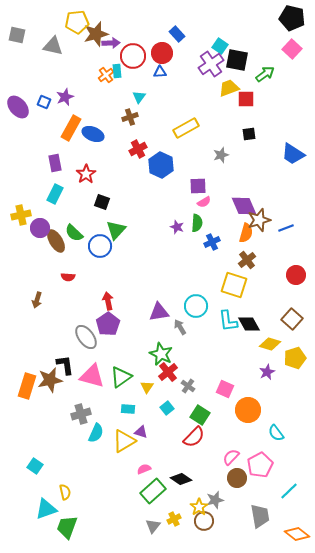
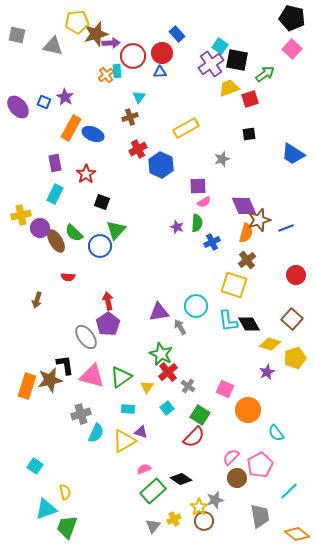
purple star at (65, 97): rotated 18 degrees counterclockwise
red square at (246, 99): moved 4 px right; rotated 18 degrees counterclockwise
gray star at (221, 155): moved 1 px right, 4 px down
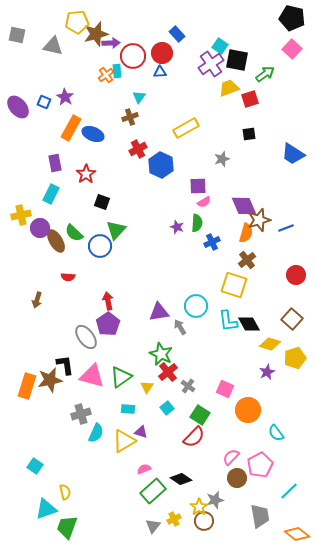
cyan rectangle at (55, 194): moved 4 px left
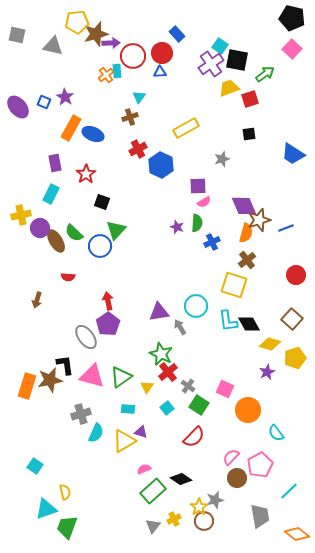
green square at (200, 415): moved 1 px left, 10 px up
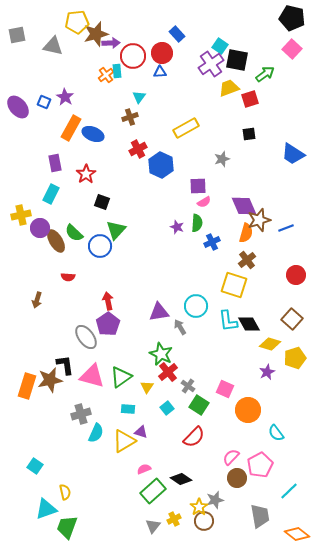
gray square at (17, 35): rotated 24 degrees counterclockwise
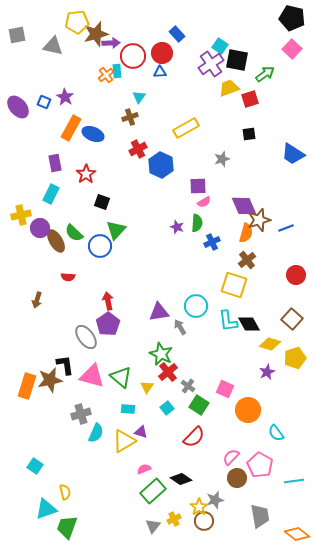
green triangle at (121, 377): rotated 45 degrees counterclockwise
pink pentagon at (260, 465): rotated 15 degrees counterclockwise
cyan line at (289, 491): moved 5 px right, 10 px up; rotated 36 degrees clockwise
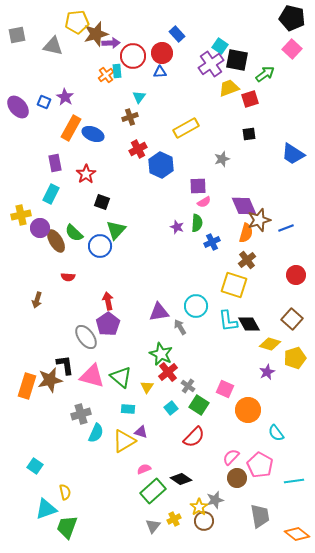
cyan square at (167, 408): moved 4 px right
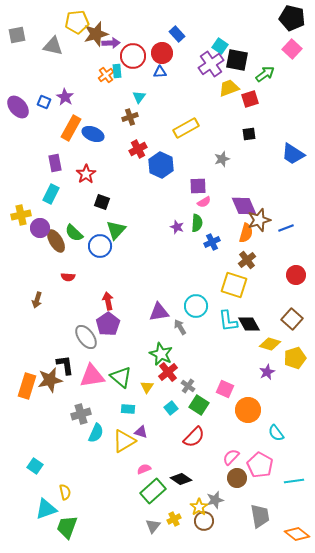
pink triangle at (92, 376): rotated 24 degrees counterclockwise
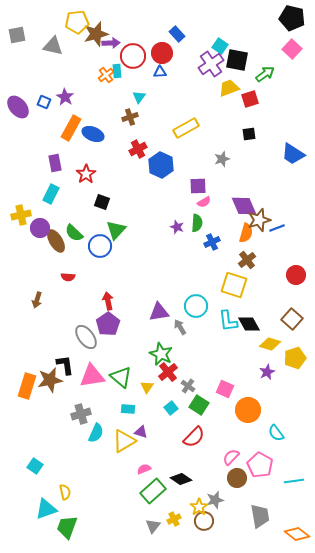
blue line at (286, 228): moved 9 px left
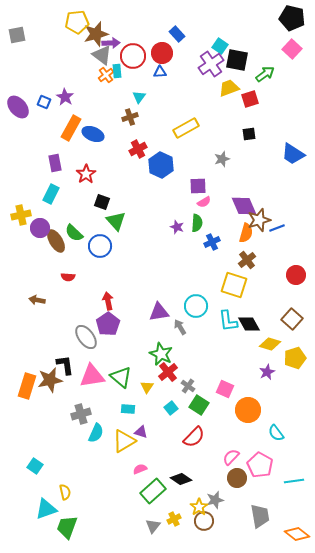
gray triangle at (53, 46): moved 49 px right, 9 px down; rotated 25 degrees clockwise
green triangle at (116, 230): moved 9 px up; rotated 25 degrees counterclockwise
brown arrow at (37, 300): rotated 84 degrees clockwise
pink semicircle at (144, 469): moved 4 px left
